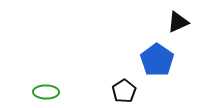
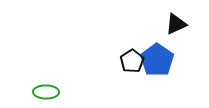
black triangle: moved 2 px left, 2 px down
black pentagon: moved 8 px right, 30 px up
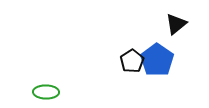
black triangle: rotated 15 degrees counterclockwise
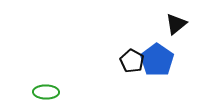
black pentagon: rotated 10 degrees counterclockwise
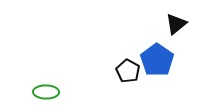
black pentagon: moved 4 px left, 10 px down
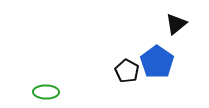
blue pentagon: moved 2 px down
black pentagon: moved 1 px left
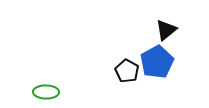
black triangle: moved 10 px left, 6 px down
blue pentagon: rotated 8 degrees clockwise
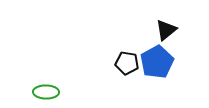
black pentagon: moved 8 px up; rotated 20 degrees counterclockwise
